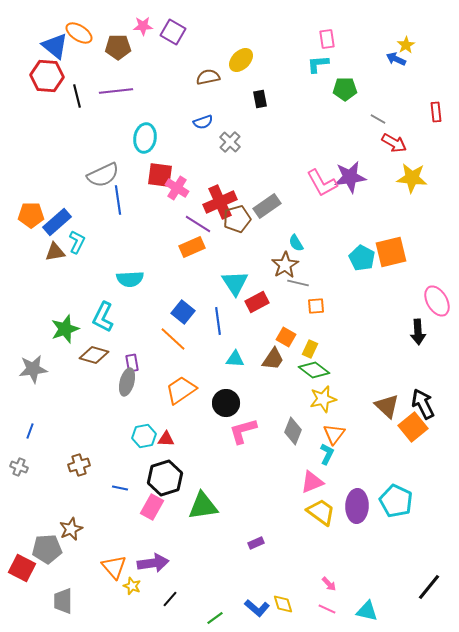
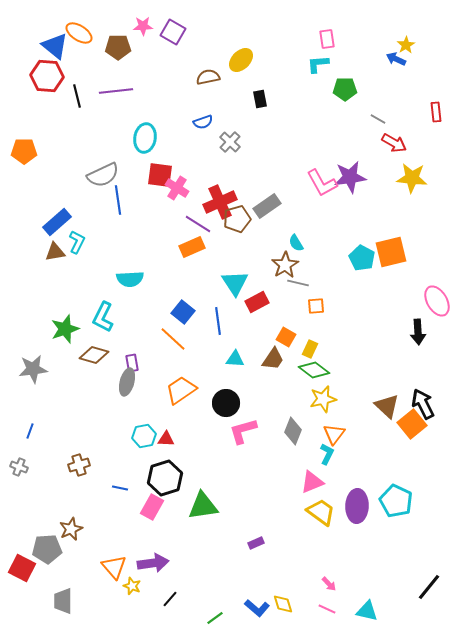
orange pentagon at (31, 215): moved 7 px left, 64 px up
orange square at (413, 427): moved 1 px left, 3 px up
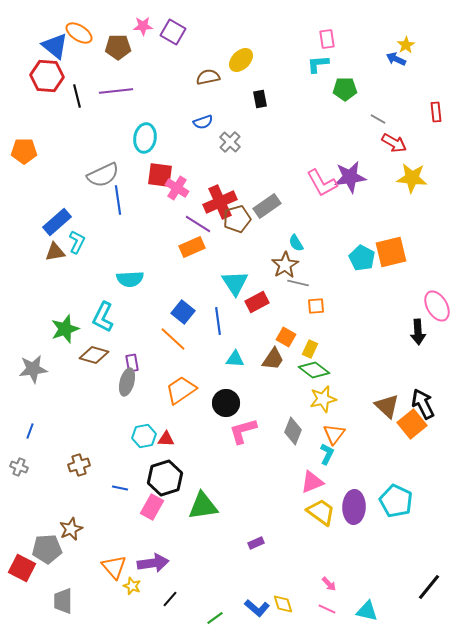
pink ellipse at (437, 301): moved 5 px down
purple ellipse at (357, 506): moved 3 px left, 1 px down
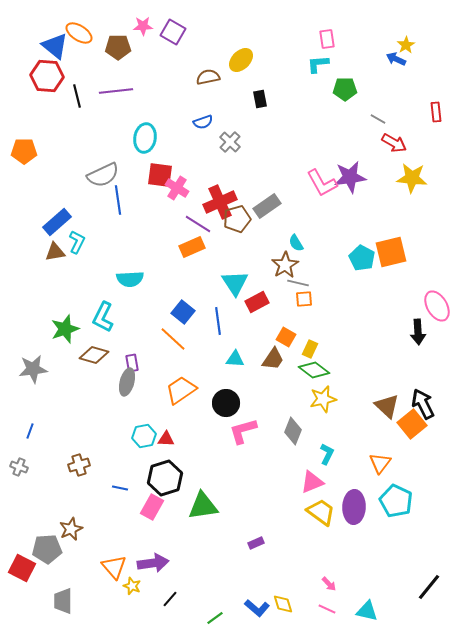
orange square at (316, 306): moved 12 px left, 7 px up
orange triangle at (334, 434): moved 46 px right, 29 px down
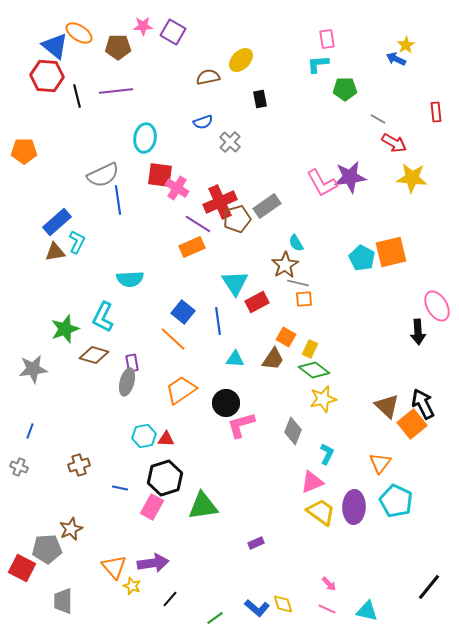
pink L-shape at (243, 431): moved 2 px left, 6 px up
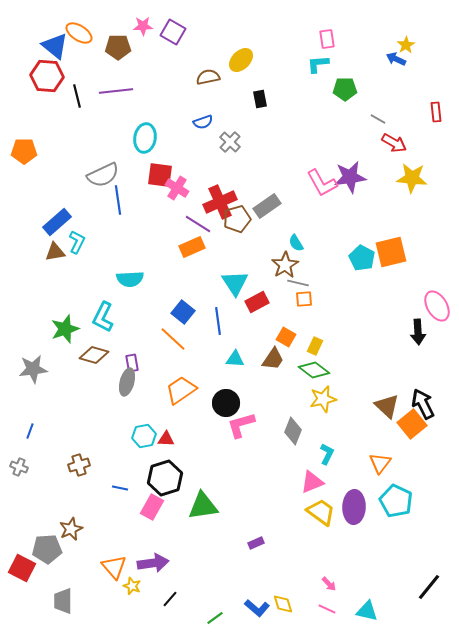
yellow rectangle at (310, 349): moved 5 px right, 3 px up
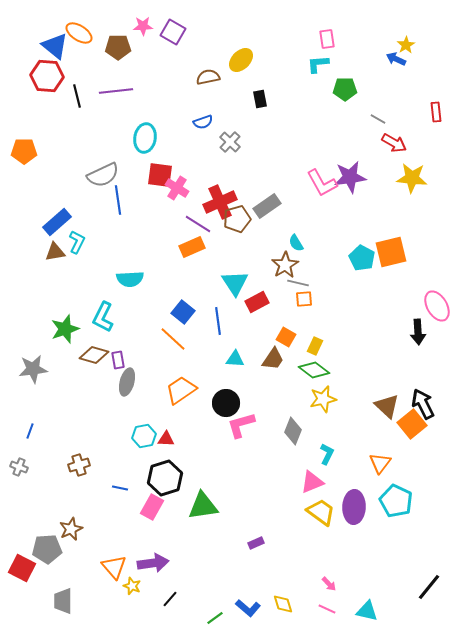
purple rectangle at (132, 363): moved 14 px left, 3 px up
blue L-shape at (257, 608): moved 9 px left
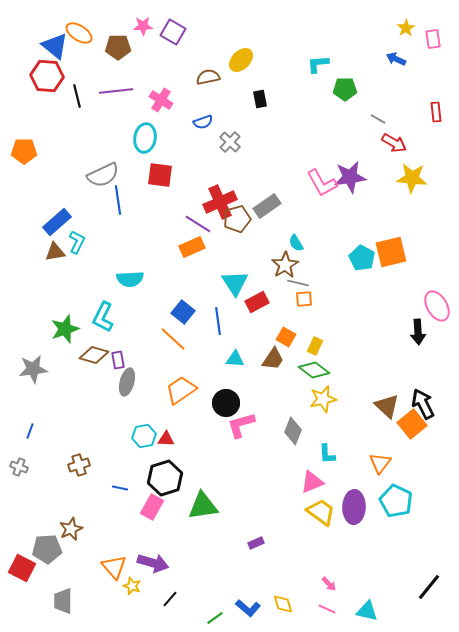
pink rectangle at (327, 39): moved 106 px right
yellow star at (406, 45): moved 17 px up
pink cross at (177, 188): moved 16 px left, 88 px up
cyan L-shape at (327, 454): rotated 150 degrees clockwise
purple arrow at (153, 563): rotated 24 degrees clockwise
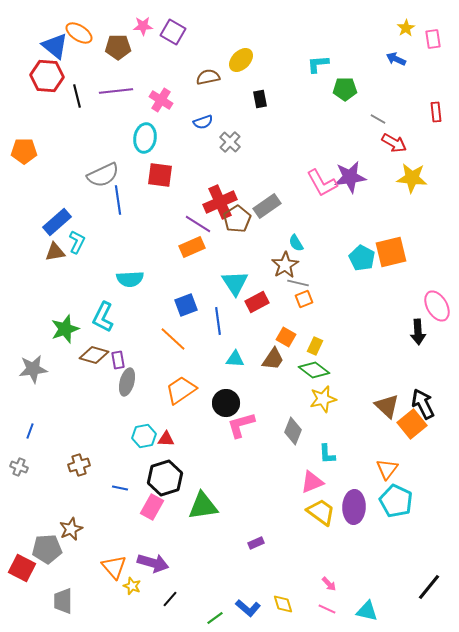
brown pentagon at (237, 219): rotated 16 degrees counterclockwise
orange square at (304, 299): rotated 18 degrees counterclockwise
blue square at (183, 312): moved 3 px right, 7 px up; rotated 30 degrees clockwise
orange triangle at (380, 463): moved 7 px right, 6 px down
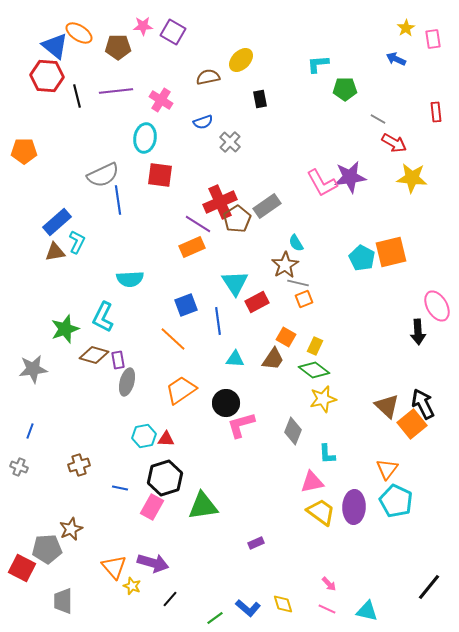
pink triangle at (312, 482): rotated 10 degrees clockwise
